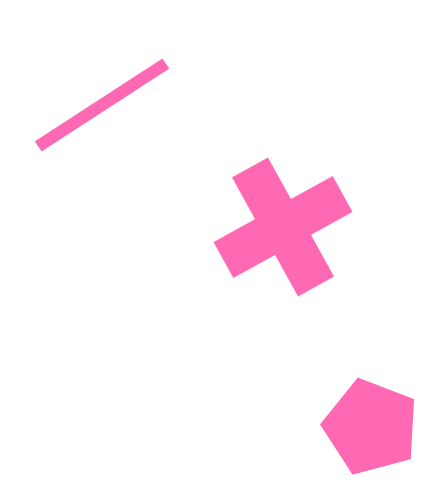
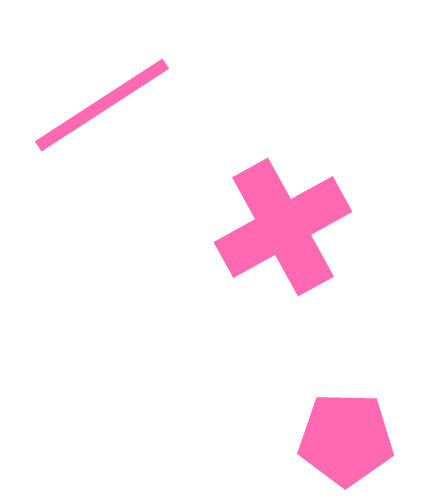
pink pentagon: moved 25 px left, 12 px down; rotated 20 degrees counterclockwise
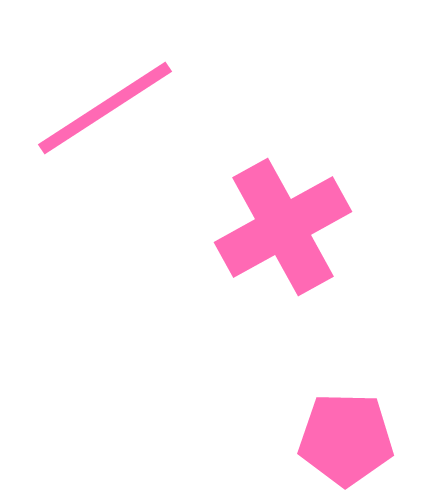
pink line: moved 3 px right, 3 px down
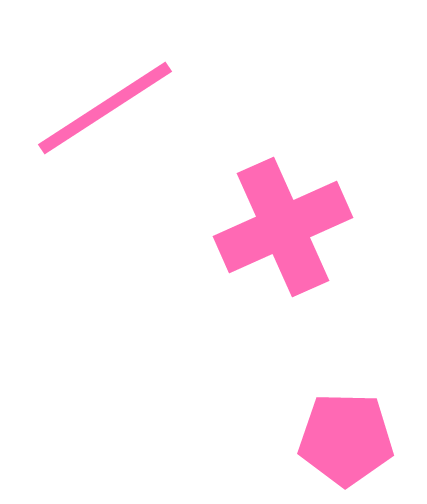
pink cross: rotated 5 degrees clockwise
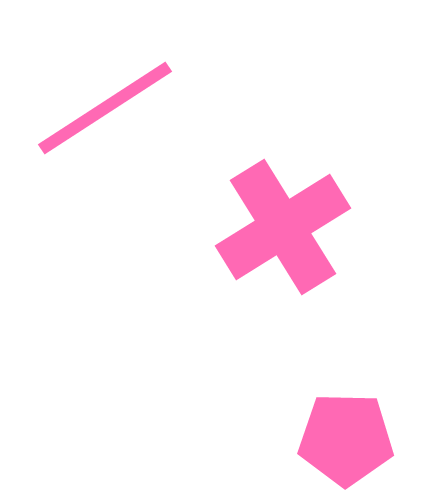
pink cross: rotated 8 degrees counterclockwise
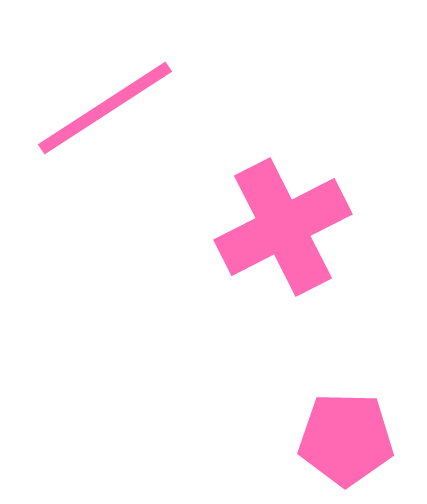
pink cross: rotated 5 degrees clockwise
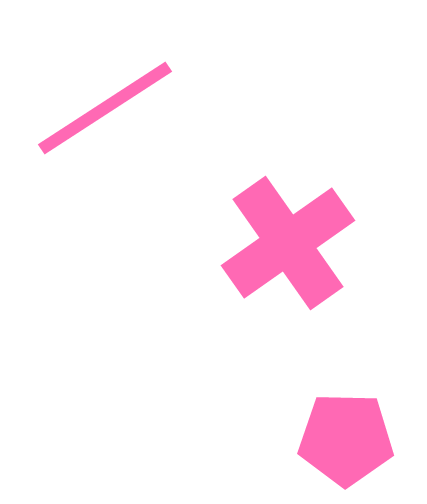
pink cross: moved 5 px right, 16 px down; rotated 8 degrees counterclockwise
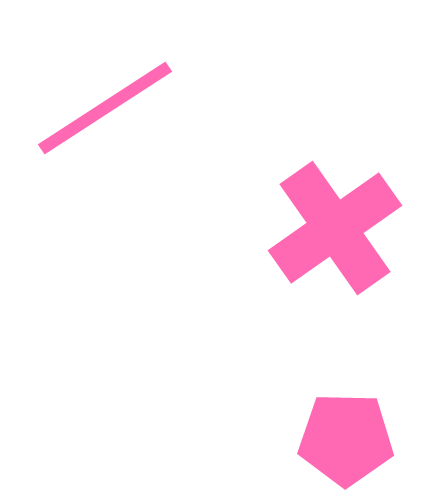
pink cross: moved 47 px right, 15 px up
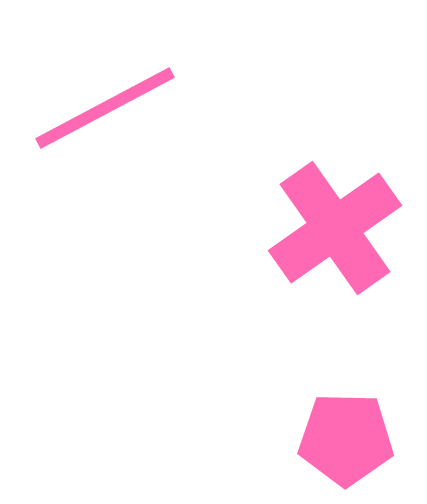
pink line: rotated 5 degrees clockwise
